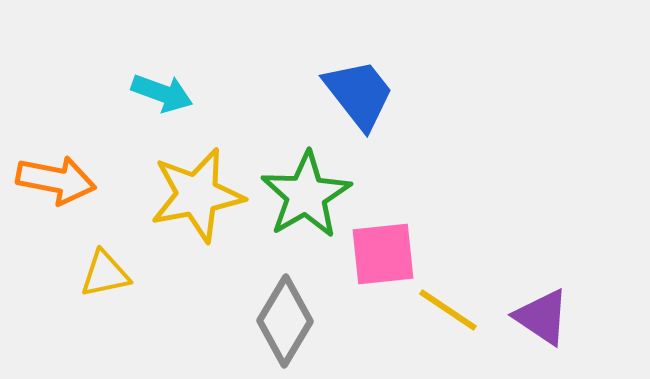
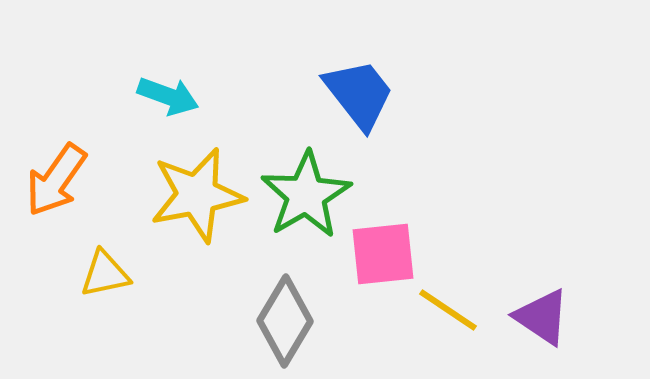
cyan arrow: moved 6 px right, 3 px down
orange arrow: rotated 114 degrees clockwise
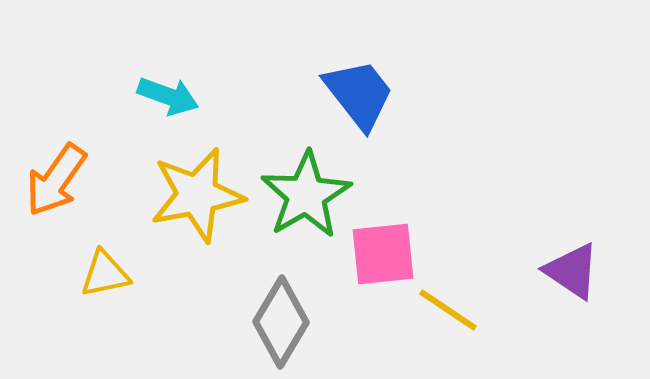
purple triangle: moved 30 px right, 46 px up
gray diamond: moved 4 px left, 1 px down
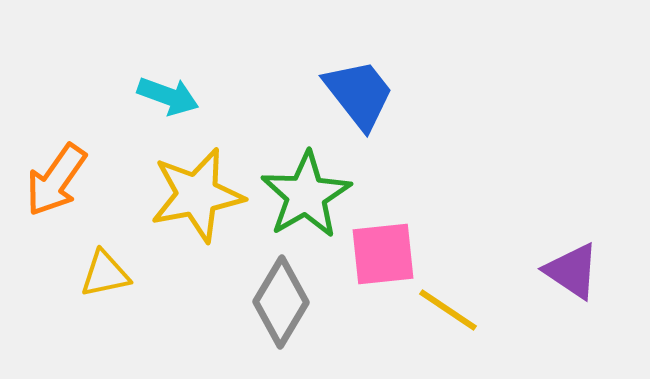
gray diamond: moved 20 px up
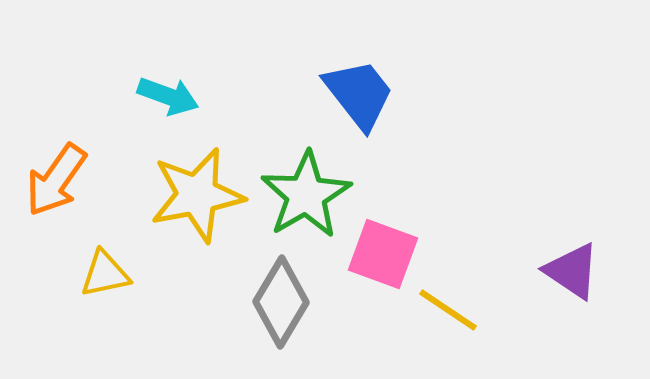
pink square: rotated 26 degrees clockwise
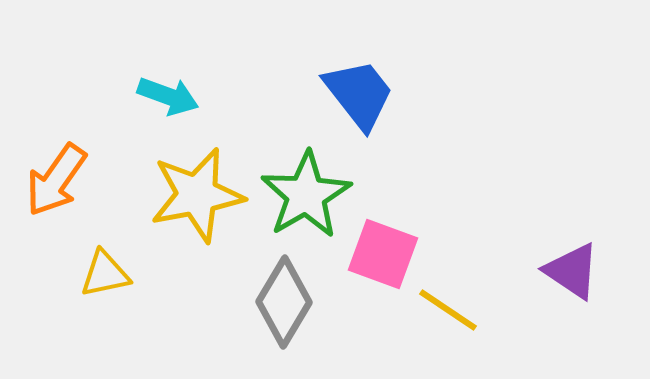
gray diamond: moved 3 px right
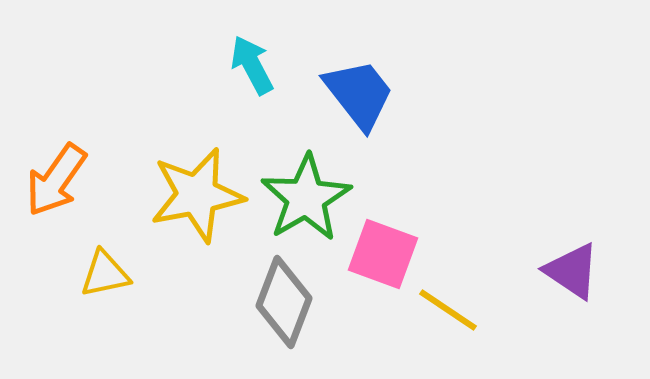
cyan arrow: moved 84 px right, 31 px up; rotated 138 degrees counterclockwise
green star: moved 3 px down
gray diamond: rotated 10 degrees counterclockwise
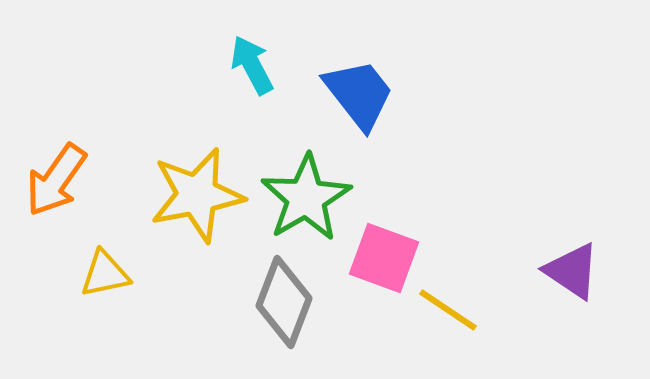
pink square: moved 1 px right, 4 px down
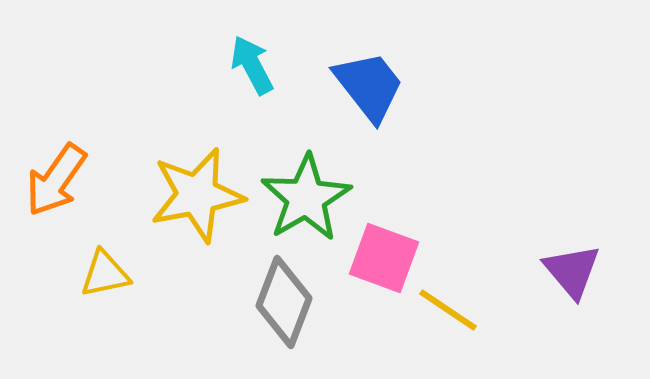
blue trapezoid: moved 10 px right, 8 px up
purple triangle: rotated 16 degrees clockwise
